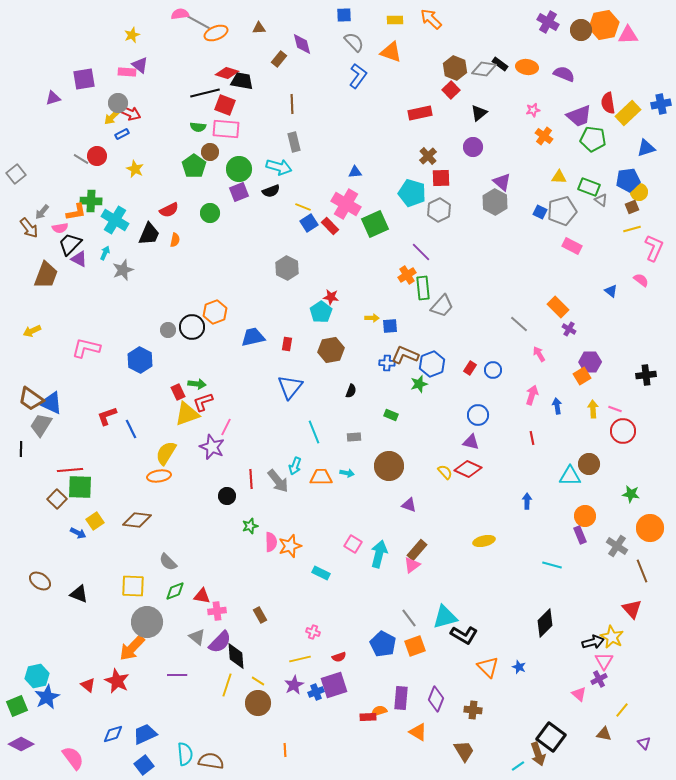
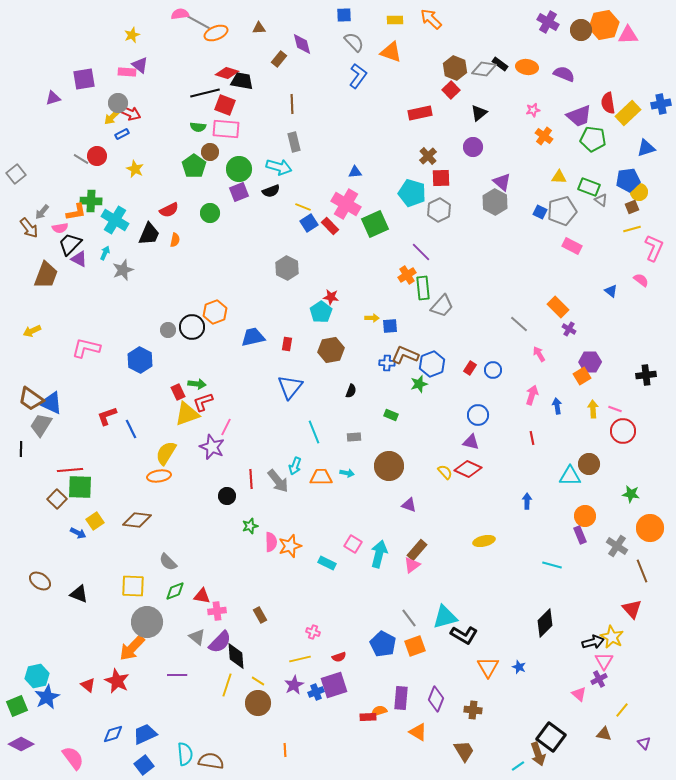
cyan rectangle at (321, 573): moved 6 px right, 10 px up
orange triangle at (488, 667): rotated 15 degrees clockwise
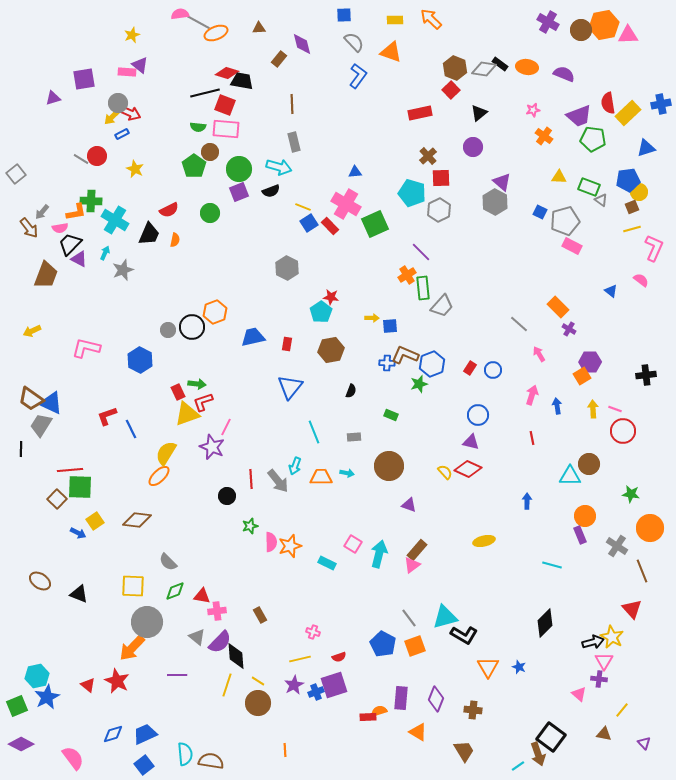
gray pentagon at (562, 211): moved 3 px right, 10 px down
orange ellipse at (159, 476): rotated 35 degrees counterclockwise
purple cross at (599, 679): rotated 35 degrees clockwise
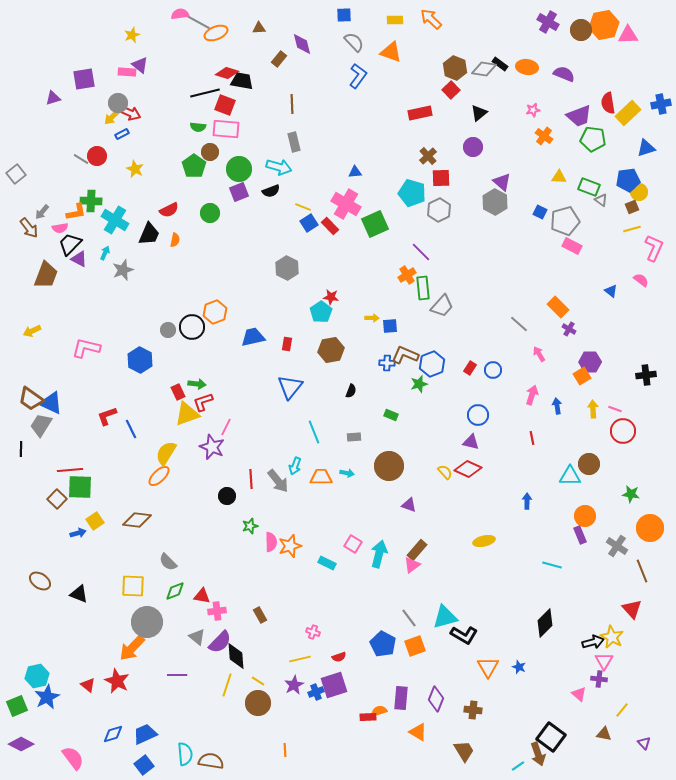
blue arrow at (78, 533): rotated 42 degrees counterclockwise
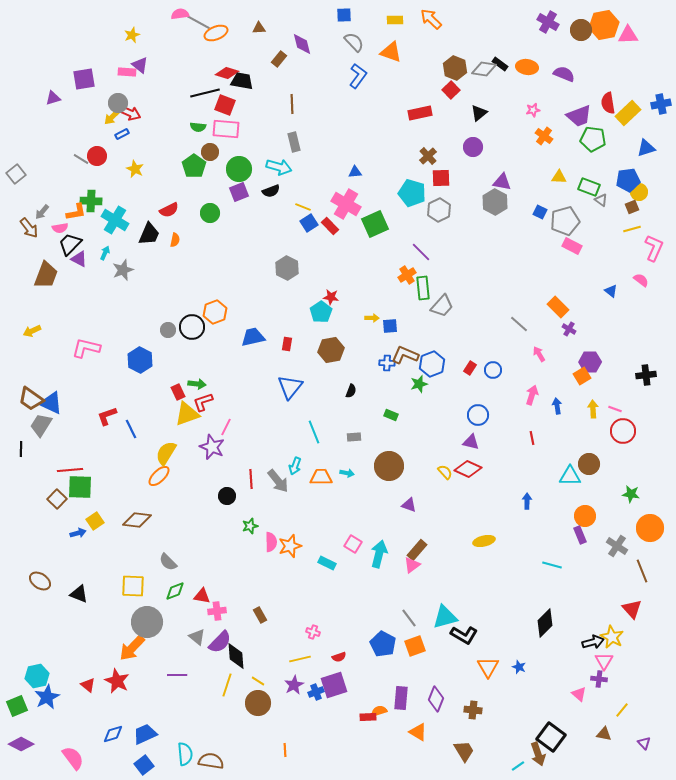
purple triangle at (502, 182): rotated 30 degrees counterclockwise
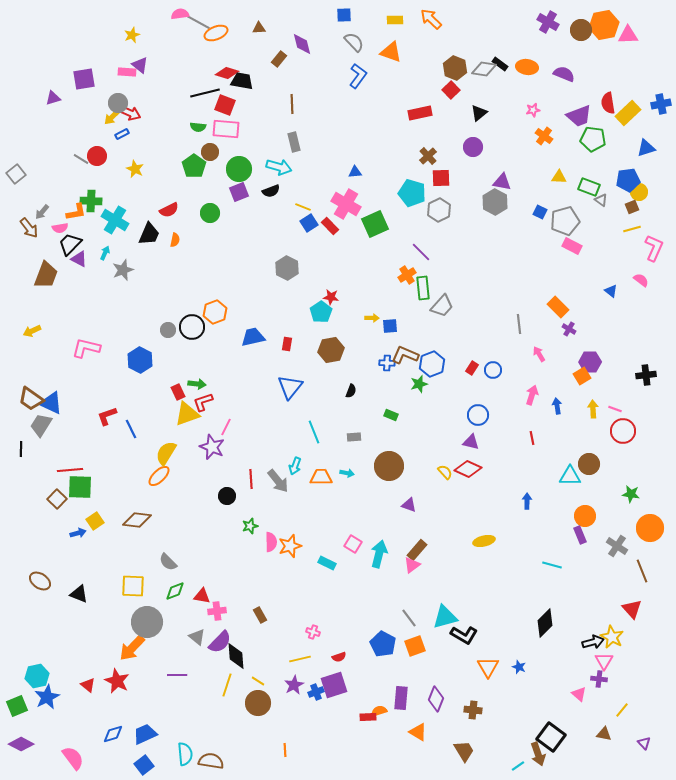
gray line at (519, 324): rotated 42 degrees clockwise
red rectangle at (470, 368): moved 2 px right
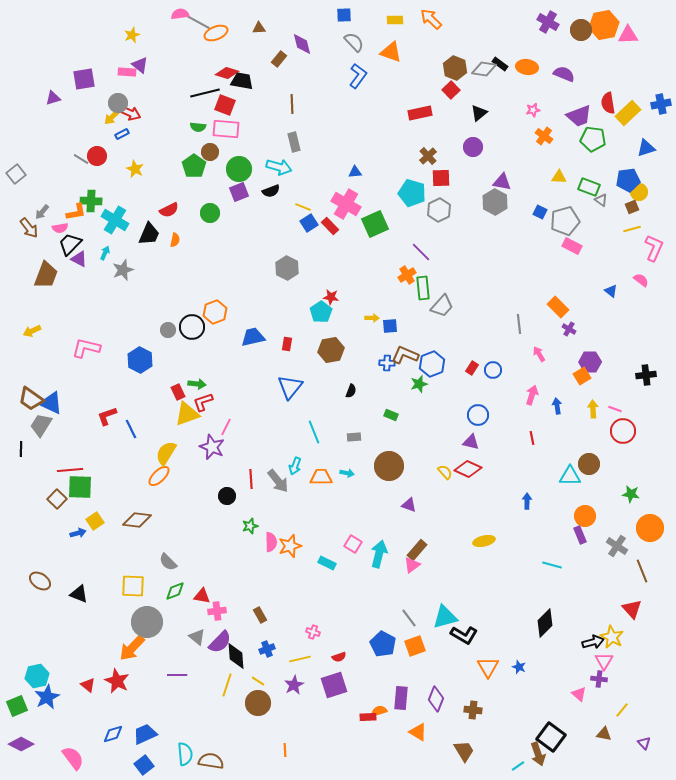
blue cross at (316, 692): moved 49 px left, 43 px up
